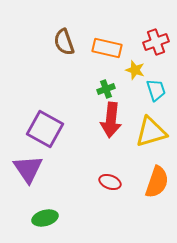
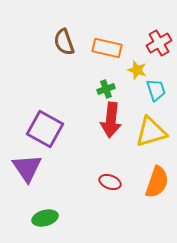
red cross: moved 3 px right, 1 px down; rotated 10 degrees counterclockwise
yellow star: moved 2 px right
purple triangle: moved 1 px left, 1 px up
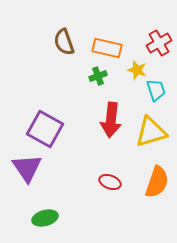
green cross: moved 8 px left, 13 px up
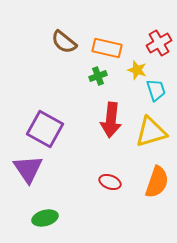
brown semicircle: rotated 32 degrees counterclockwise
purple triangle: moved 1 px right, 1 px down
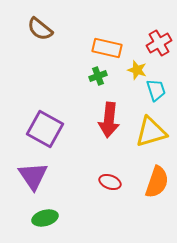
brown semicircle: moved 24 px left, 13 px up
red arrow: moved 2 px left
purple triangle: moved 5 px right, 7 px down
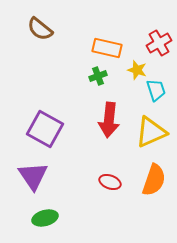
yellow triangle: rotated 8 degrees counterclockwise
orange semicircle: moved 3 px left, 2 px up
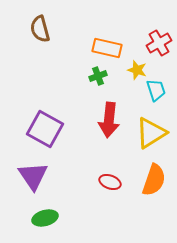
brown semicircle: rotated 36 degrees clockwise
yellow triangle: moved 1 px down; rotated 8 degrees counterclockwise
